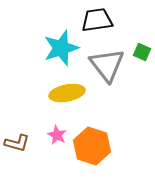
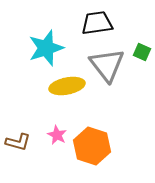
black trapezoid: moved 3 px down
cyan star: moved 15 px left
yellow ellipse: moved 7 px up
brown L-shape: moved 1 px right, 1 px up
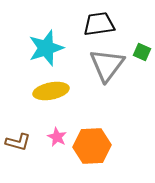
black trapezoid: moved 2 px right, 1 px down
gray triangle: rotated 15 degrees clockwise
yellow ellipse: moved 16 px left, 5 px down
pink star: moved 2 px down
orange hexagon: rotated 21 degrees counterclockwise
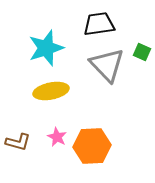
gray triangle: rotated 21 degrees counterclockwise
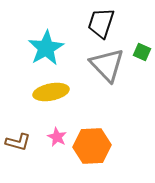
black trapezoid: moved 2 px right, 1 px up; rotated 64 degrees counterclockwise
cyan star: rotated 12 degrees counterclockwise
yellow ellipse: moved 1 px down
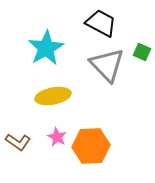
black trapezoid: rotated 100 degrees clockwise
yellow ellipse: moved 2 px right, 4 px down
brown L-shape: rotated 20 degrees clockwise
orange hexagon: moved 1 px left
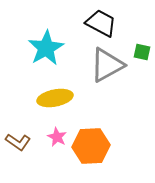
green square: rotated 12 degrees counterclockwise
gray triangle: rotated 45 degrees clockwise
yellow ellipse: moved 2 px right, 2 px down
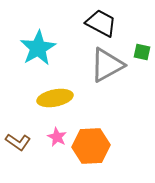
cyan star: moved 8 px left
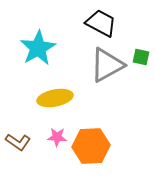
green square: moved 1 px left, 5 px down
pink star: rotated 24 degrees counterclockwise
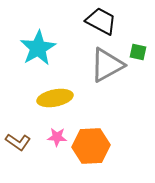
black trapezoid: moved 2 px up
green square: moved 3 px left, 5 px up
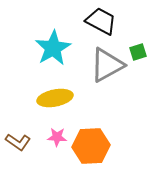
cyan star: moved 15 px right
green square: rotated 30 degrees counterclockwise
